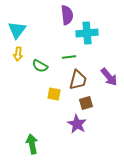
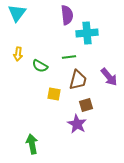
cyan triangle: moved 17 px up
brown square: moved 2 px down
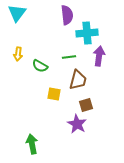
purple arrow: moved 10 px left, 21 px up; rotated 132 degrees counterclockwise
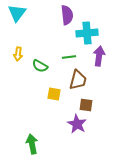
brown square: rotated 24 degrees clockwise
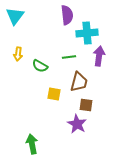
cyan triangle: moved 2 px left, 3 px down
brown trapezoid: moved 1 px right, 2 px down
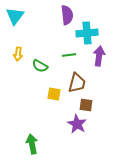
green line: moved 2 px up
brown trapezoid: moved 2 px left, 1 px down
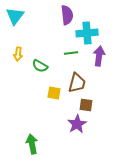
green line: moved 2 px right, 2 px up
yellow square: moved 1 px up
purple star: rotated 12 degrees clockwise
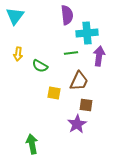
brown trapezoid: moved 2 px right, 2 px up; rotated 10 degrees clockwise
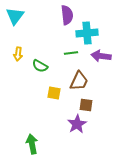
purple arrow: moved 2 px right; rotated 90 degrees counterclockwise
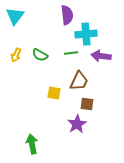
cyan cross: moved 1 px left, 1 px down
yellow arrow: moved 2 px left, 1 px down; rotated 16 degrees clockwise
green semicircle: moved 11 px up
brown square: moved 1 px right, 1 px up
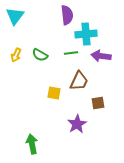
brown square: moved 11 px right, 1 px up; rotated 16 degrees counterclockwise
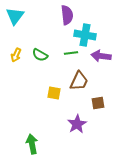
cyan cross: moved 1 px left, 1 px down; rotated 15 degrees clockwise
